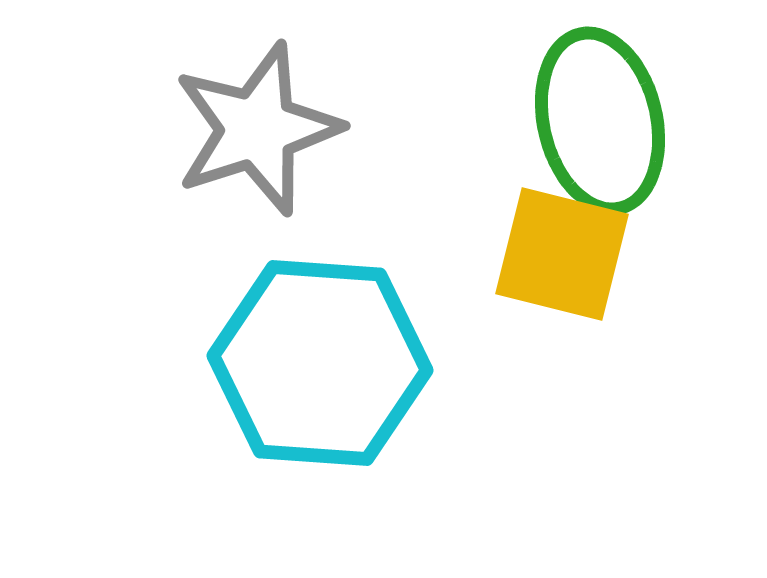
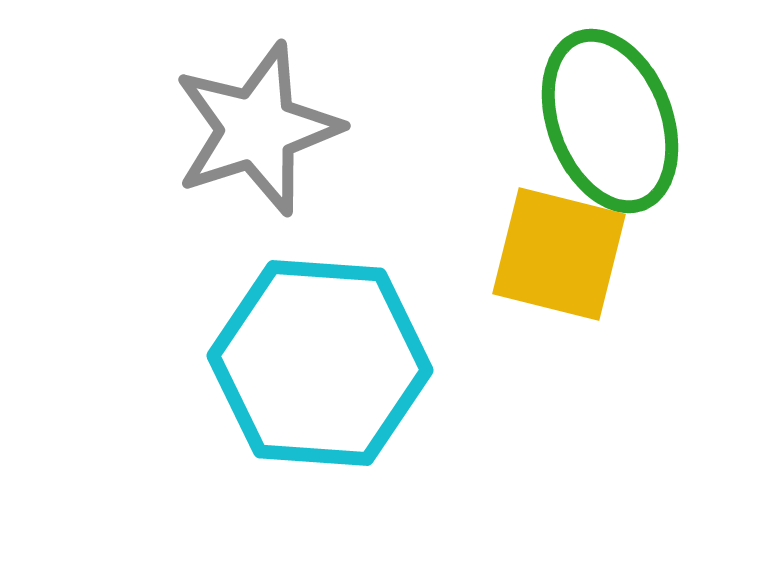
green ellipse: moved 10 px right; rotated 8 degrees counterclockwise
yellow square: moved 3 px left
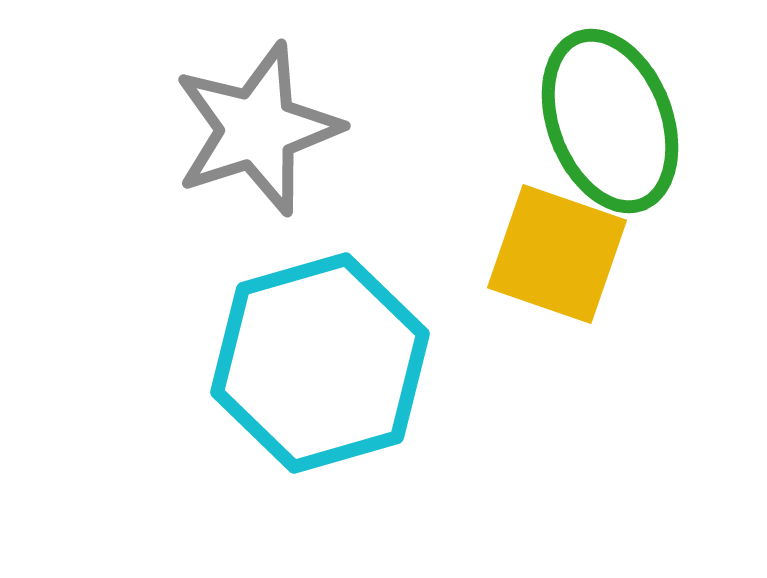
yellow square: moved 2 px left; rotated 5 degrees clockwise
cyan hexagon: rotated 20 degrees counterclockwise
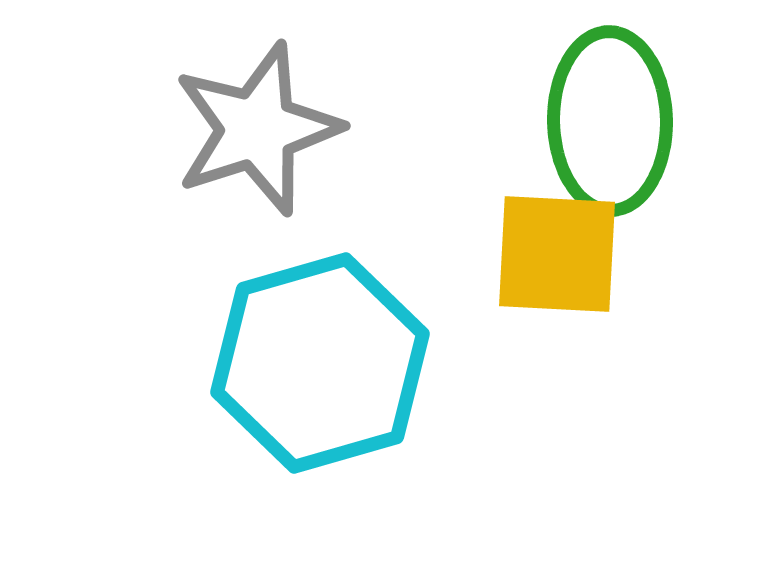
green ellipse: rotated 20 degrees clockwise
yellow square: rotated 16 degrees counterclockwise
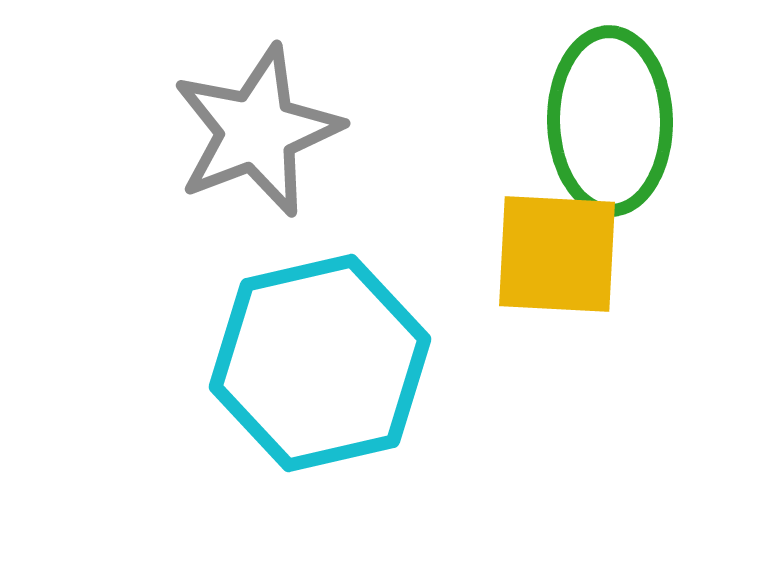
gray star: moved 2 px down; rotated 3 degrees counterclockwise
cyan hexagon: rotated 3 degrees clockwise
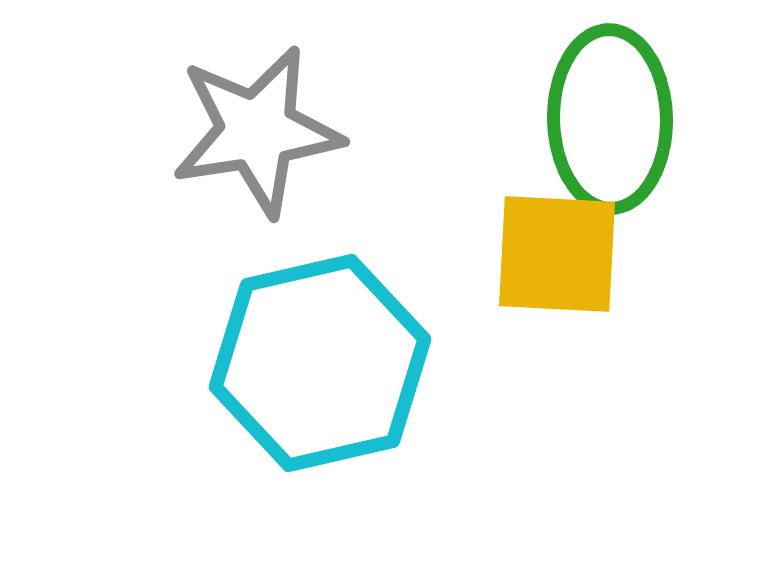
green ellipse: moved 2 px up
gray star: rotated 12 degrees clockwise
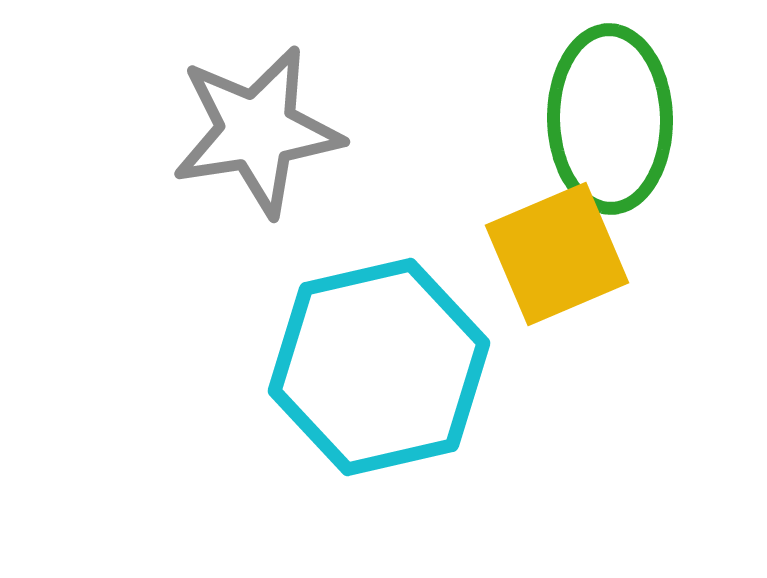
yellow square: rotated 26 degrees counterclockwise
cyan hexagon: moved 59 px right, 4 px down
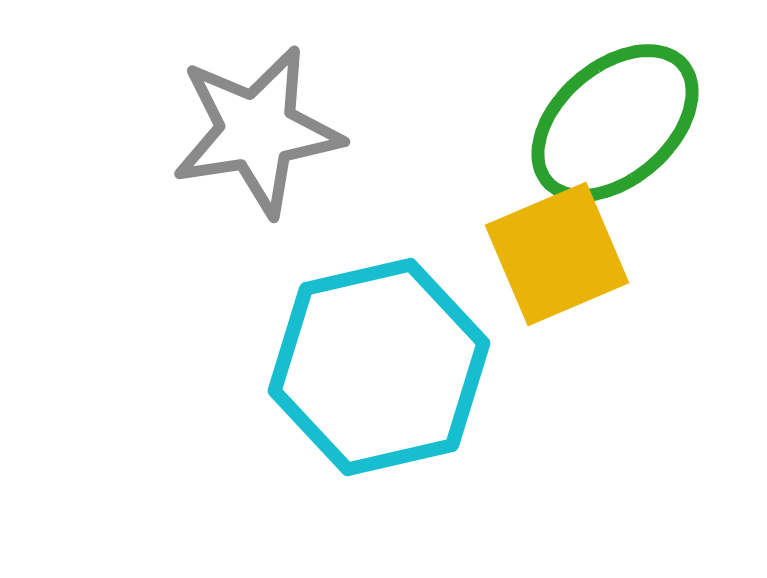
green ellipse: moved 5 px right, 4 px down; rotated 50 degrees clockwise
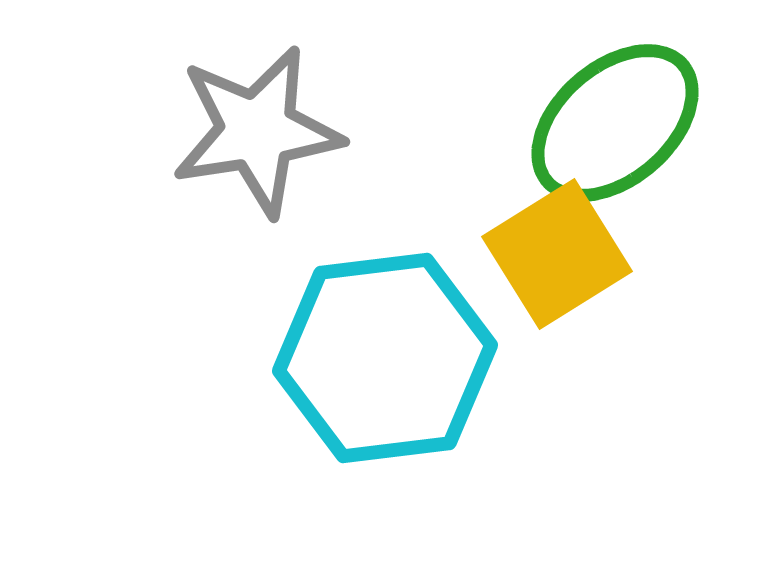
yellow square: rotated 9 degrees counterclockwise
cyan hexagon: moved 6 px right, 9 px up; rotated 6 degrees clockwise
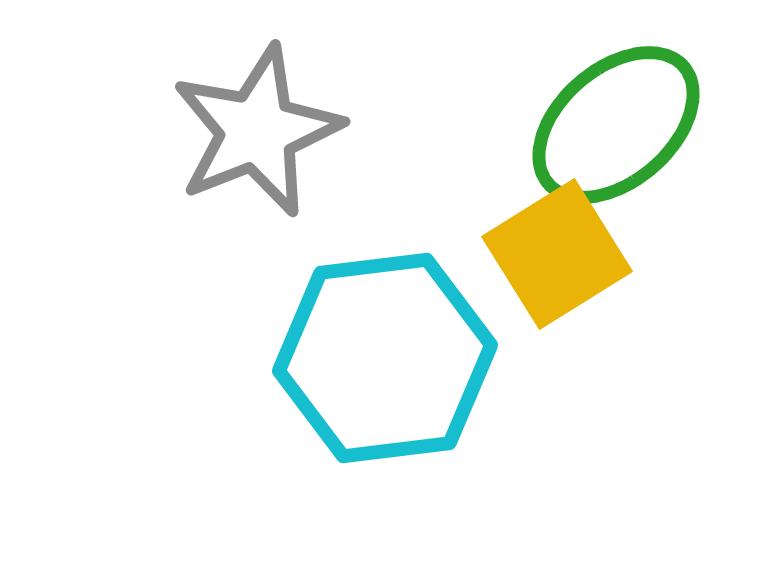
green ellipse: moved 1 px right, 2 px down
gray star: rotated 13 degrees counterclockwise
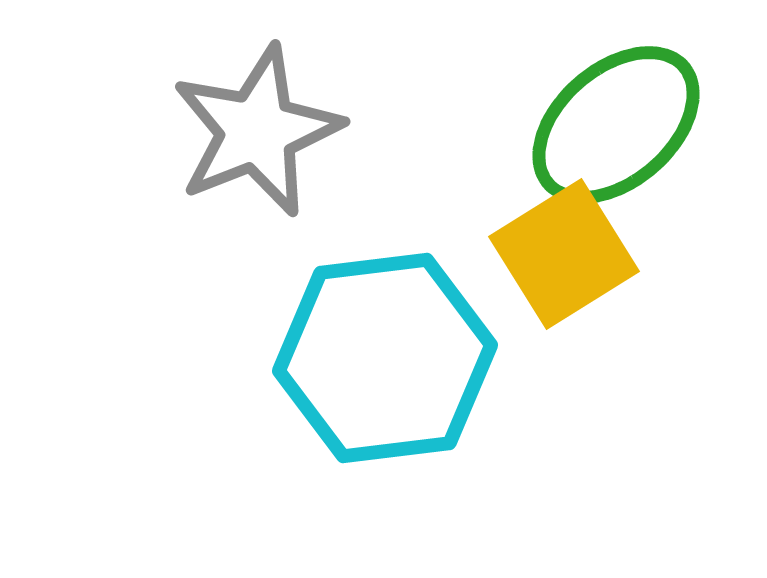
yellow square: moved 7 px right
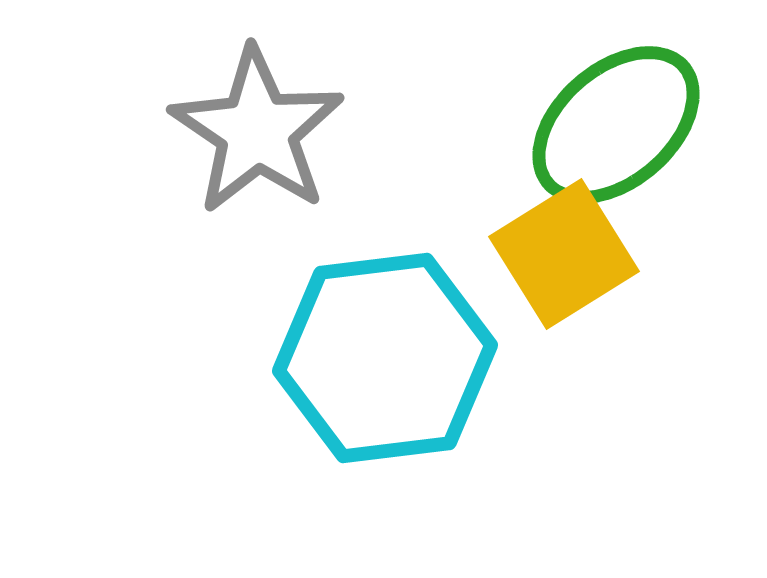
gray star: rotated 16 degrees counterclockwise
